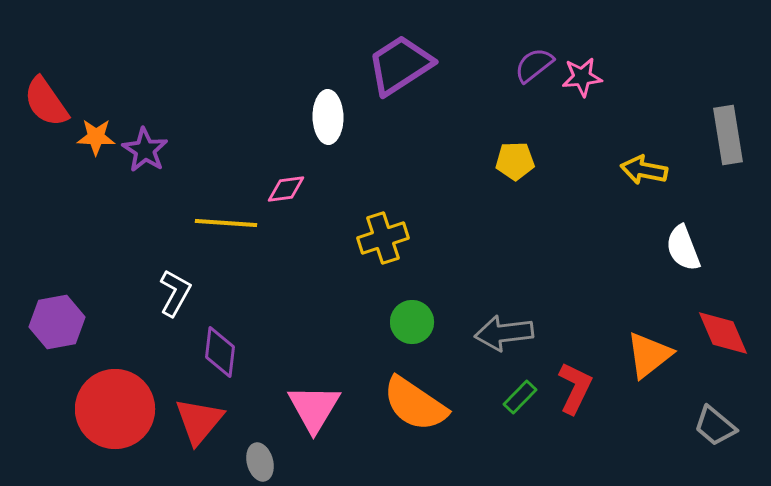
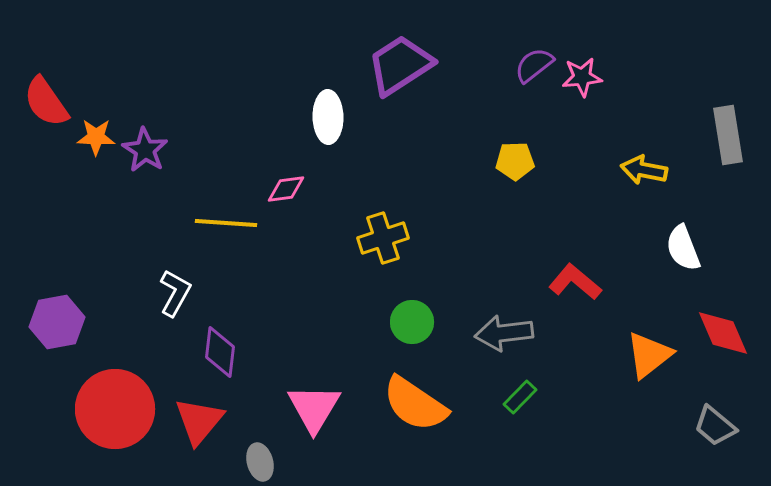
red L-shape: moved 106 px up; rotated 76 degrees counterclockwise
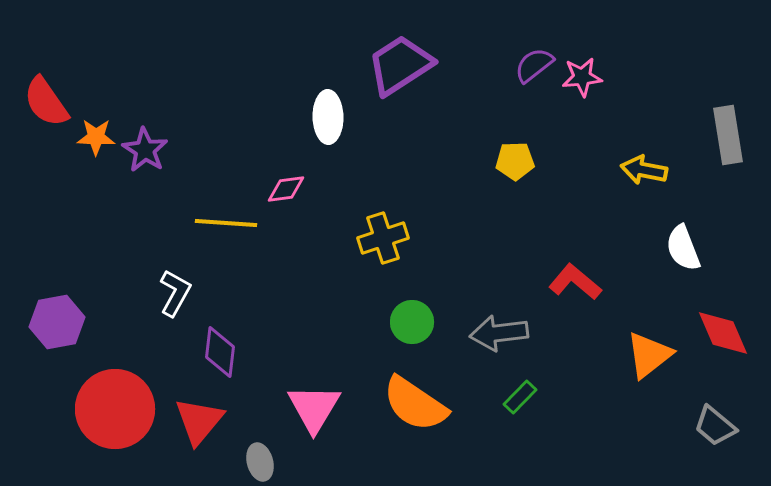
gray arrow: moved 5 px left
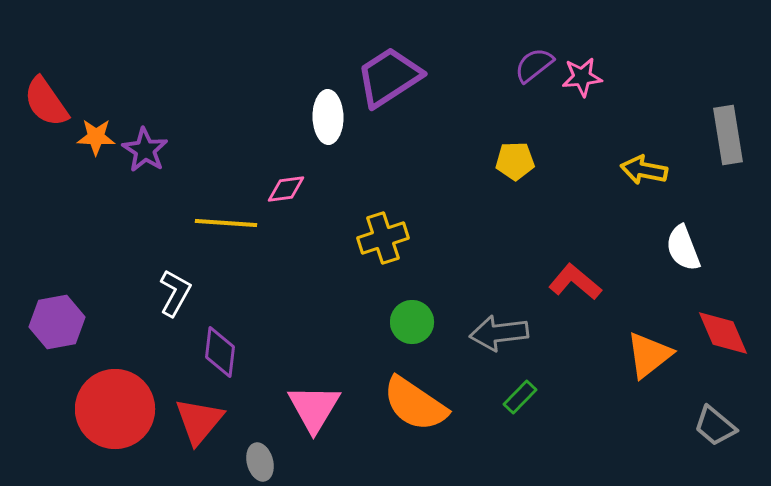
purple trapezoid: moved 11 px left, 12 px down
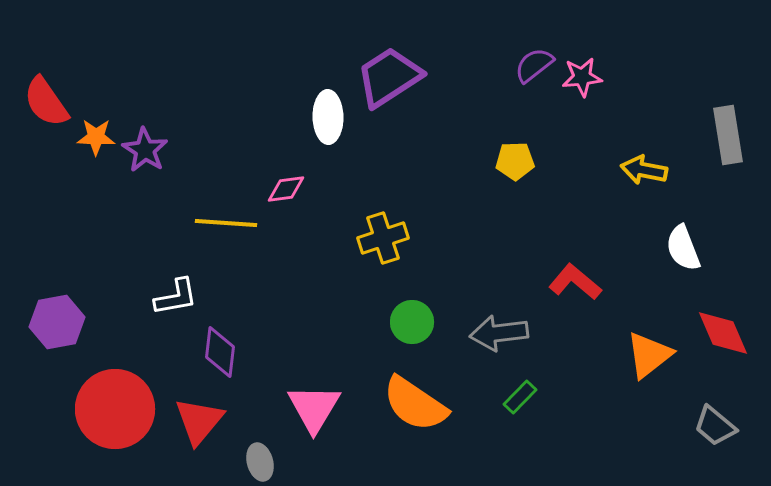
white L-shape: moved 1 px right, 4 px down; rotated 51 degrees clockwise
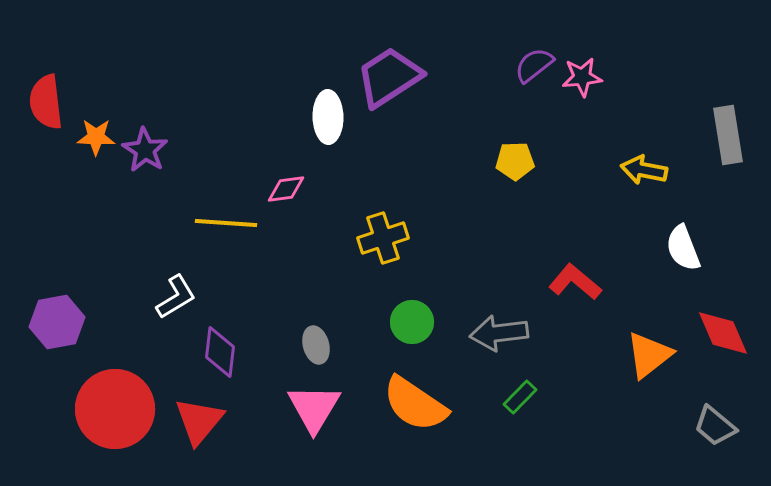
red semicircle: rotated 28 degrees clockwise
white L-shape: rotated 21 degrees counterclockwise
gray ellipse: moved 56 px right, 117 px up
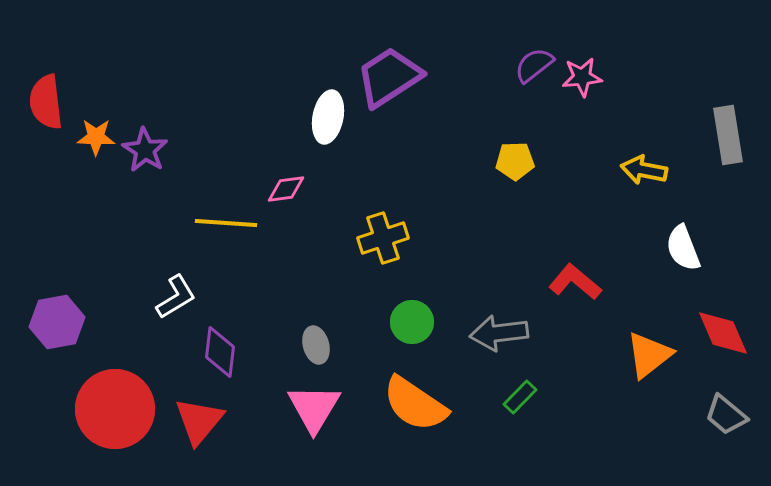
white ellipse: rotated 12 degrees clockwise
gray trapezoid: moved 11 px right, 11 px up
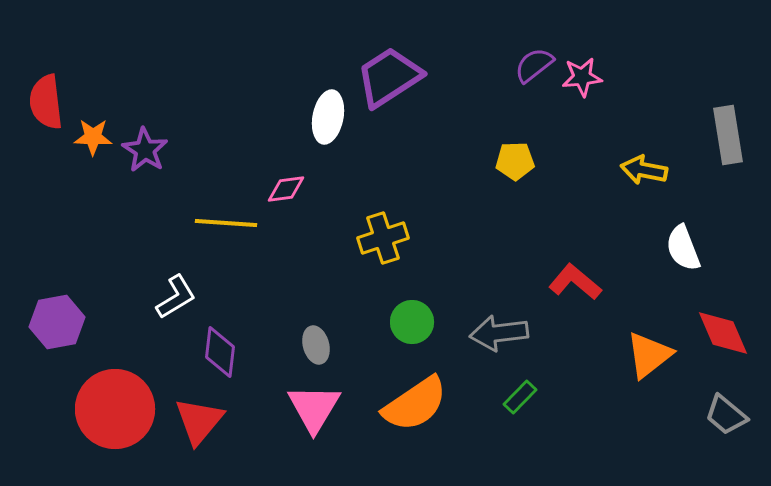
orange star: moved 3 px left
orange semicircle: rotated 68 degrees counterclockwise
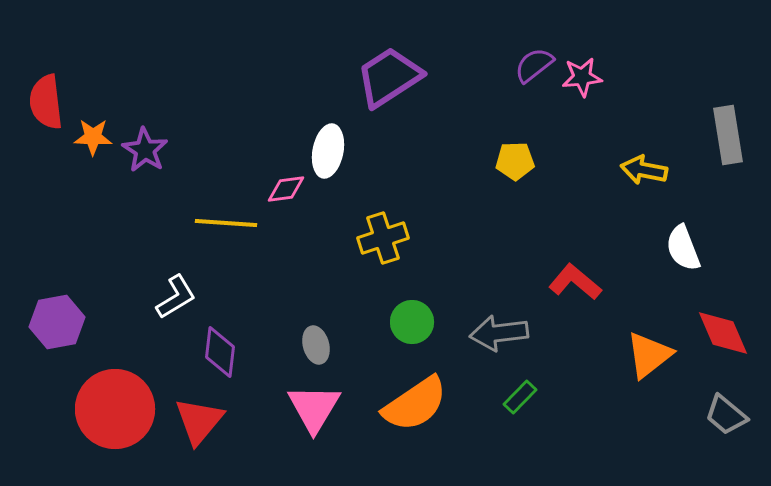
white ellipse: moved 34 px down
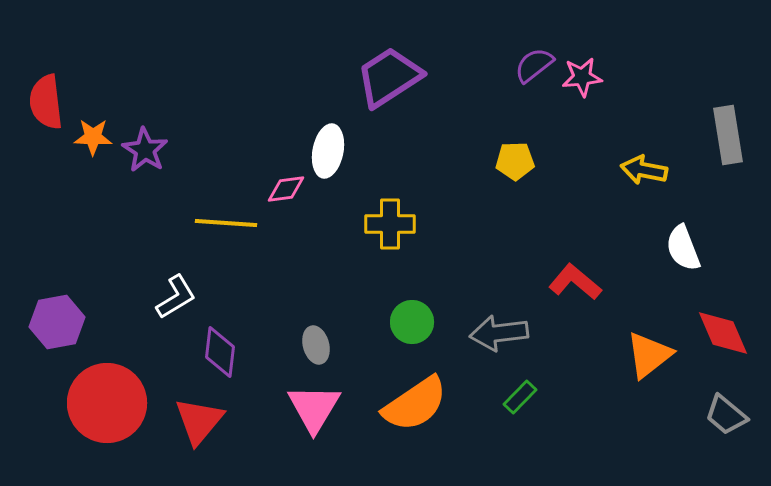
yellow cross: moved 7 px right, 14 px up; rotated 18 degrees clockwise
red circle: moved 8 px left, 6 px up
